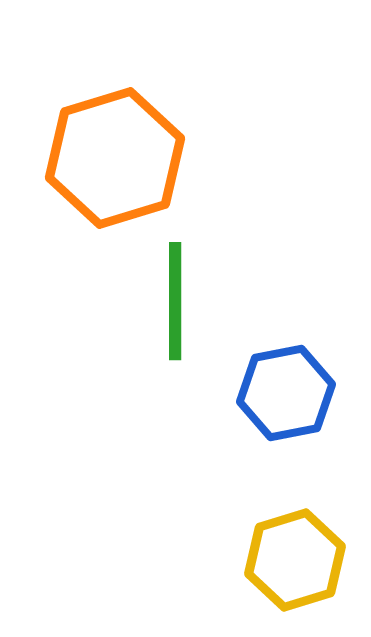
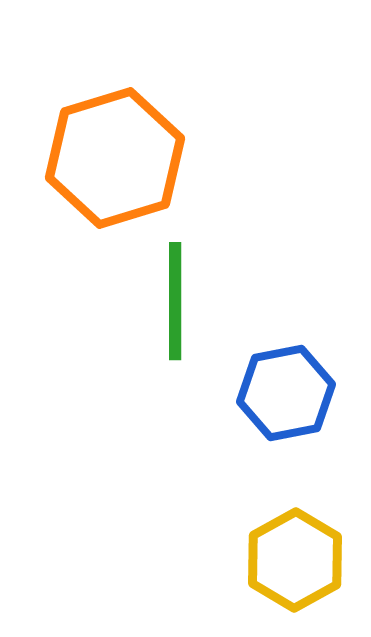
yellow hexagon: rotated 12 degrees counterclockwise
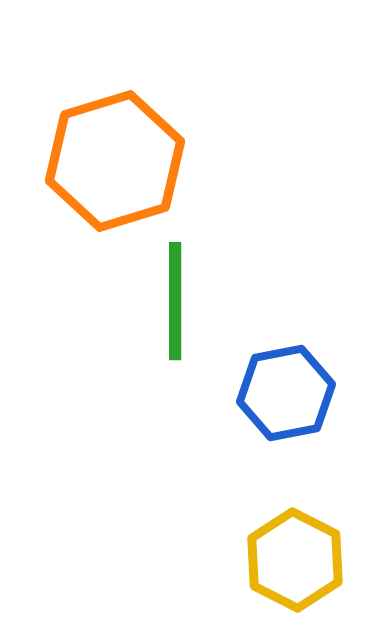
orange hexagon: moved 3 px down
yellow hexagon: rotated 4 degrees counterclockwise
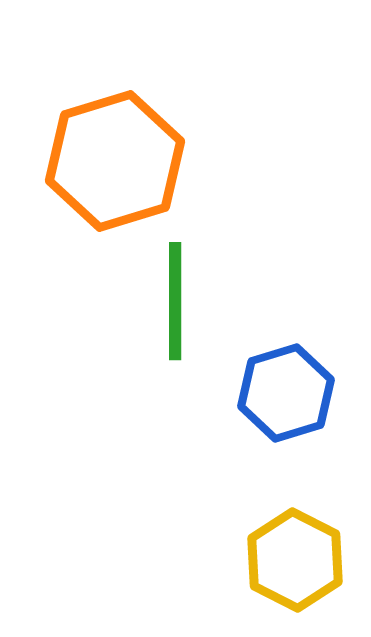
blue hexagon: rotated 6 degrees counterclockwise
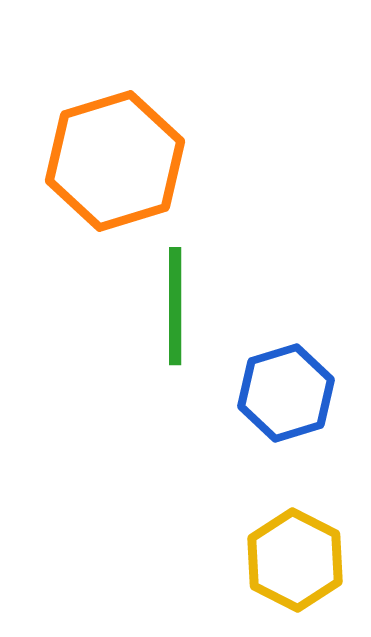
green line: moved 5 px down
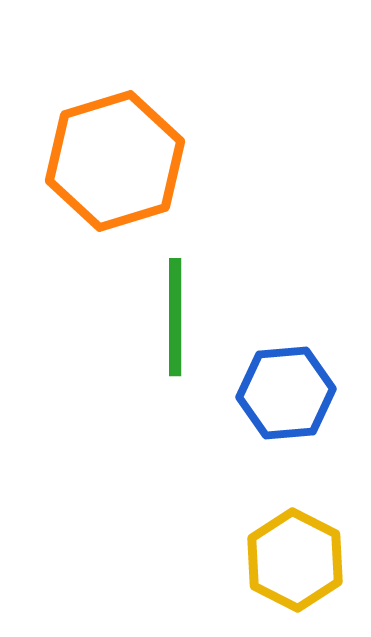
green line: moved 11 px down
blue hexagon: rotated 12 degrees clockwise
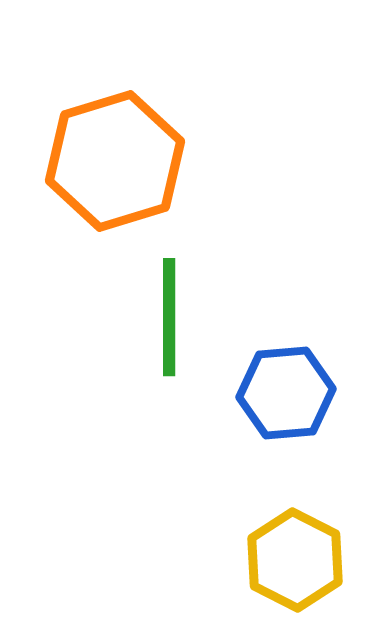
green line: moved 6 px left
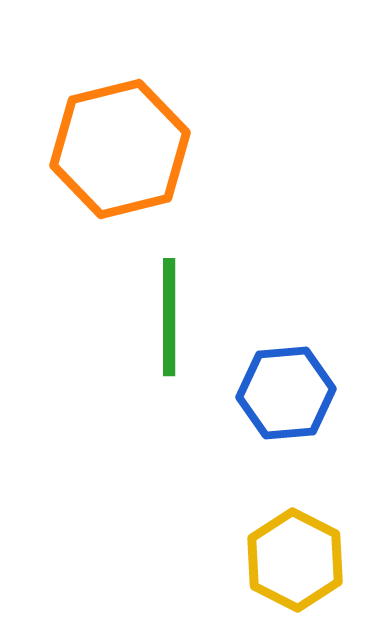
orange hexagon: moved 5 px right, 12 px up; rotated 3 degrees clockwise
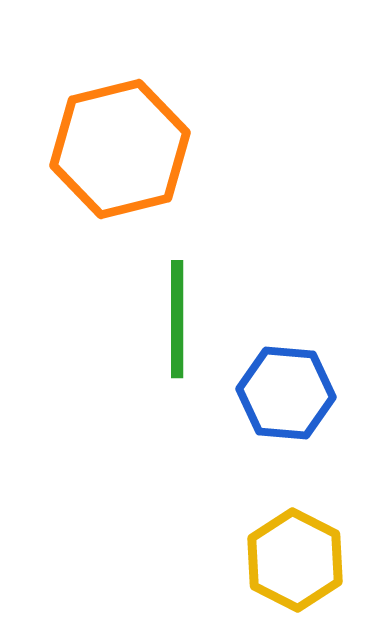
green line: moved 8 px right, 2 px down
blue hexagon: rotated 10 degrees clockwise
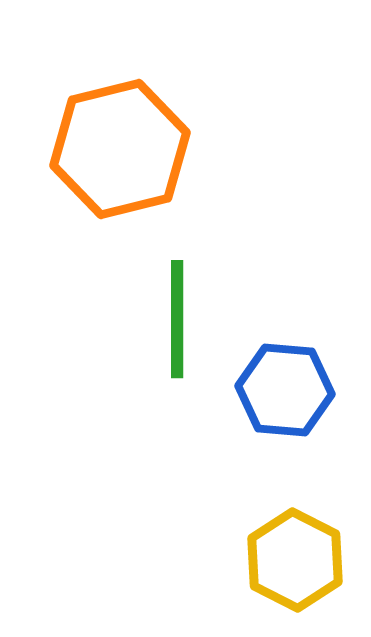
blue hexagon: moved 1 px left, 3 px up
